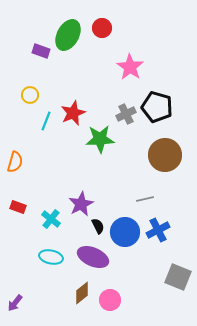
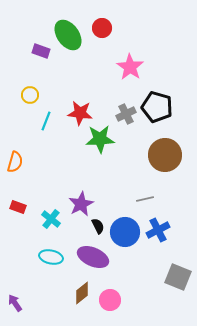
green ellipse: rotated 64 degrees counterclockwise
red star: moved 7 px right; rotated 30 degrees clockwise
purple arrow: rotated 108 degrees clockwise
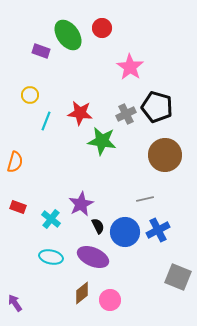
green star: moved 2 px right, 2 px down; rotated 12 degrees clockwise
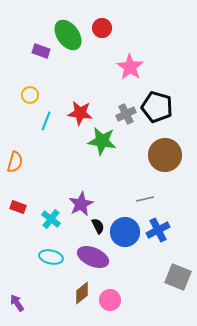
purple arrow: moved 2 px right
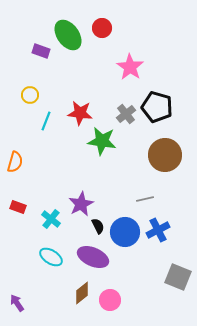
gray cross: rotated 12 degrees counterclockwise
cyan ellipse: rotated 20 degrees clockwise
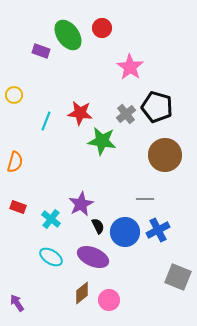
yellow circle: moved 16 px left
gray line: rotated 12 degrees clockwise
pink circle: moved 1 px left
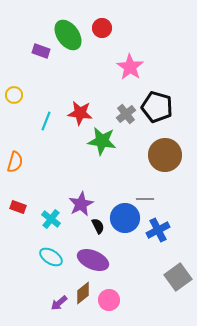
blue circle: moved 14 px up
purple ellipse: moved 3 px down
gray square: rotated 32 degrees clockwise
brown diamond: moved 1 px right
purple arrow: moved 42 px right; rotated 96 degrees counterclockwise
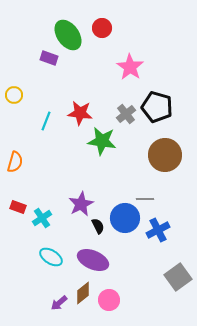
purple rectangle: moved 8 px right, 7 px down
cyan cross: moved 9 px left, 1 px up; rotated 18 degrees clockwise
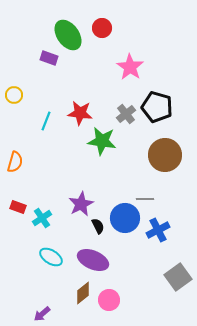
purple arrow: moved 17 px left, 11 px down
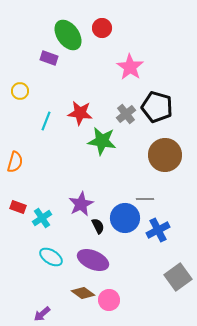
yellow circle: moved 6 px right, 4 px up
brown diamond: rotated 75 degrees clockwise
